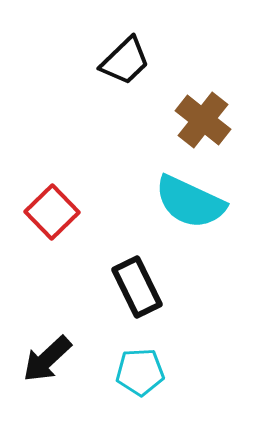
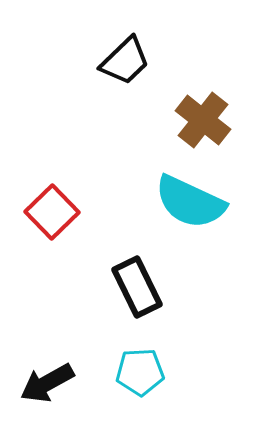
black arrow: moved 24 px down; rotated 14 degrees clockwise
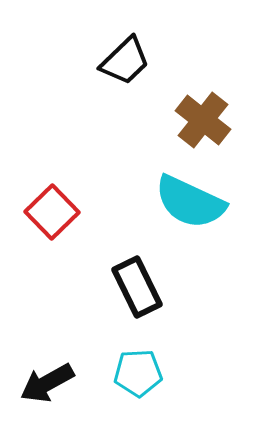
cyan pentagon: moved 2 px left, 1 px down
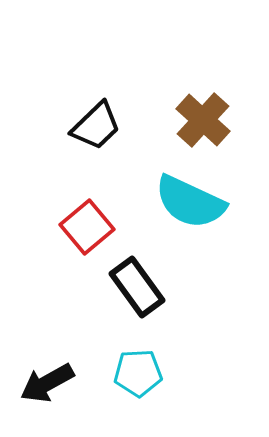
black trapezoid: moved 29 px left, 65 px down
brown cross: rotated 4 degrees clockwise
red square: moved 35 px right, 15 px down; rotated 4 degrees clockwise
black rectangle: rotated 10 degrees counterclockwise
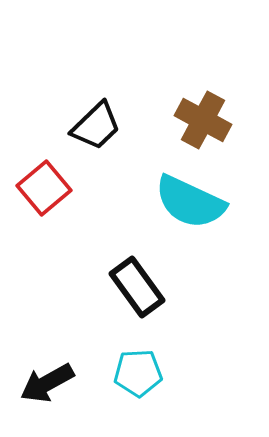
brown cross: rotated 14 degrees counterclockwise
red square: moved 43 px left, 39 px up
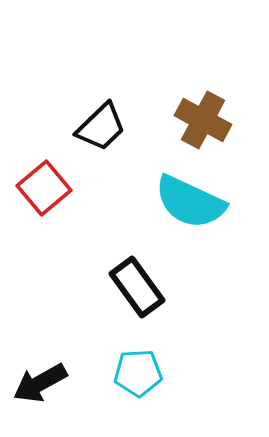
black trapezoid: moved 5 px right, 1 px down
black arrow: moved 7 px left
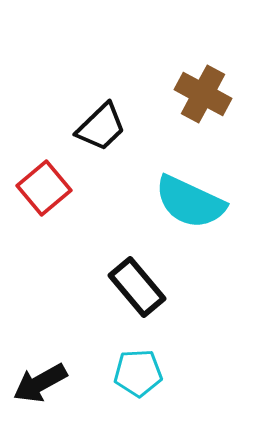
brown cross: moved 26 px up
black rectangle: rotated 4 degrees counterclockwise
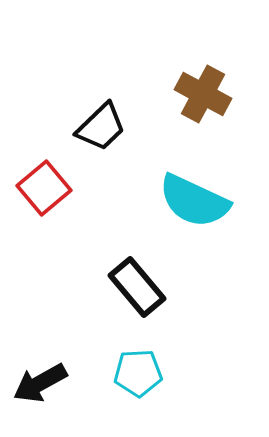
cyan semicircle: moved 4 px right, 1 px up
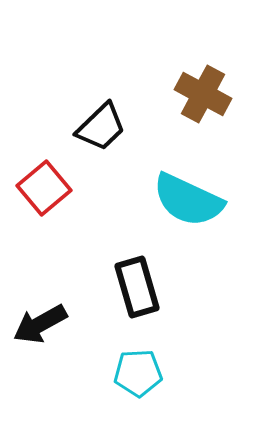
cyan semicircle: moved 6 px left, 1 px up
black rectangle: rotated 24 degrees clockwise
black arrow: moved 59 px up
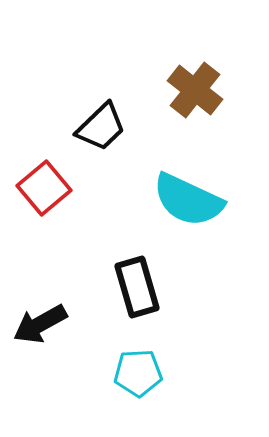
brown cross: moved 8 px left, 4 px up; rotated 10 degrees clockwise
